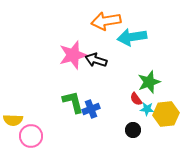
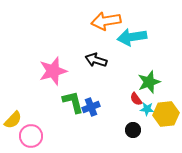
pink star: moved 20 px left, 16 px down
blue cross: moved 2 px up
yellow semicircle: rotated 48 degrees counterclockwise
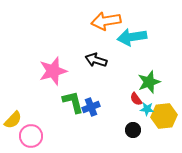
yellow hexagon: moved 2 px left, 2 px down
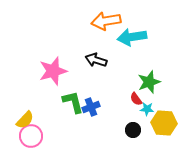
yellow hexagon: moved 7 px down; rotated 10 degrees clockwise
yellow semicircle: moved 12 px right
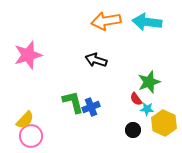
cyan arrow: moved 15 px right, 15 px up; rotated 16 degrees clockwise
pink star: moved 25 px left, 16 px up
yellow hexagon: rotated 20 degrees clockwise
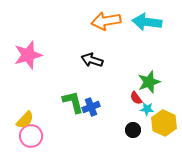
black arrow: moved 4 px left
red semicircle: moved 1 px up
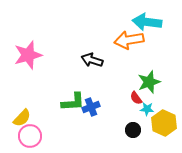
orange arrow: moved 23 px right, 19 px down
green L-shape: rotated 100 degrees clockwise
yellow semicircle: moved 3 px left, 2 px up
pink circle: moved 1 px left
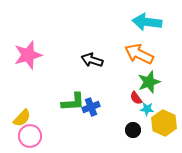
orange arrow: moved 10 px right, 14 px down; rotated 36 degrees clockwise
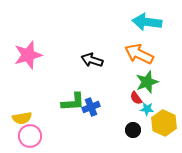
green star: moved 2 px left
yellow semicircle: rotated 36 degrees clockwise
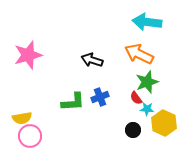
blue cross: moved 9 px right, 10 px up
